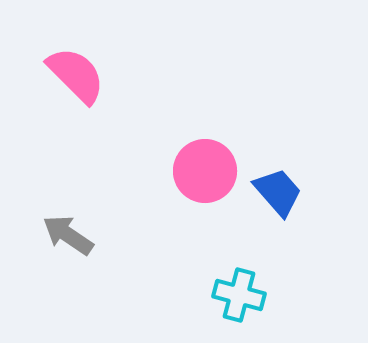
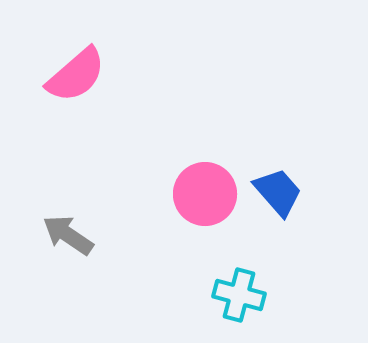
pink semicircle: rotated 94 degrees clockwise
pink circle: moved 23 px down
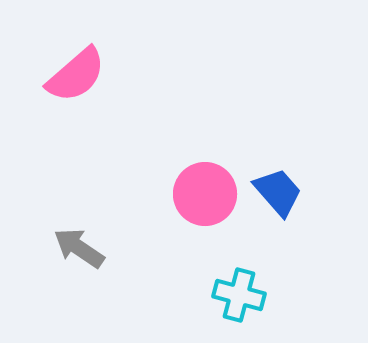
gray arrow: moved 11 px right, 13 px down
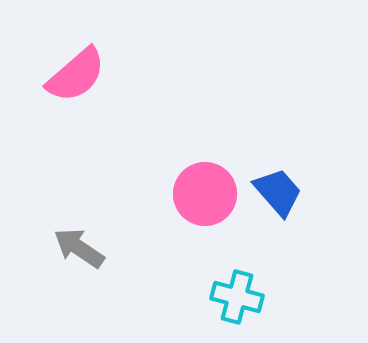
cyan cross: moved 2 px left, 2 px down
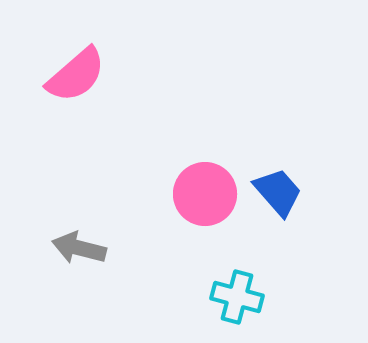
gray arrow: rotated 20 degrees counterclockwise
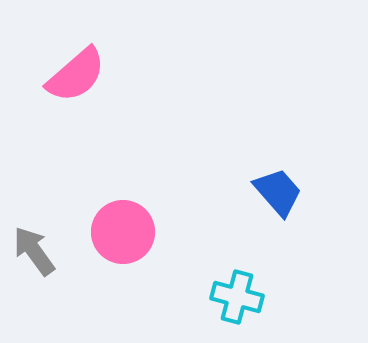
pink circle: moved 82 px left, 38 px down
gray arrow: moved 45 px left, 3 px down; rotated 40 degrees clockwise
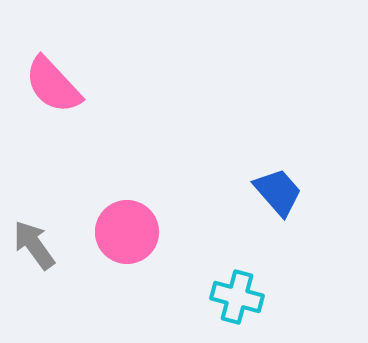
pink semicircle: moved 23 px left, 10 px down; rotated 88 degrees clockwise
pink circle: moved 4 px right
gray arrow: moved 6 px up
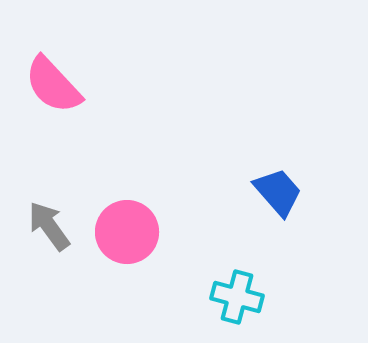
gray arrow: moved 15 px right, 19 px up
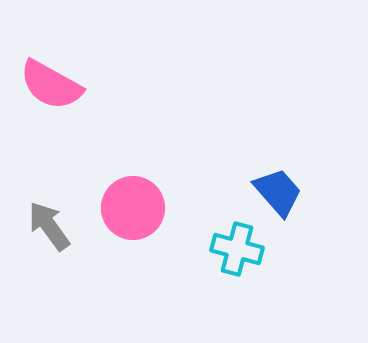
pink semicircle: moved 2 px left; rotated 18 degrees counterclockwise
pink circle: moved 6 px right, 24 px up
cyan cross: moved 48 px up
